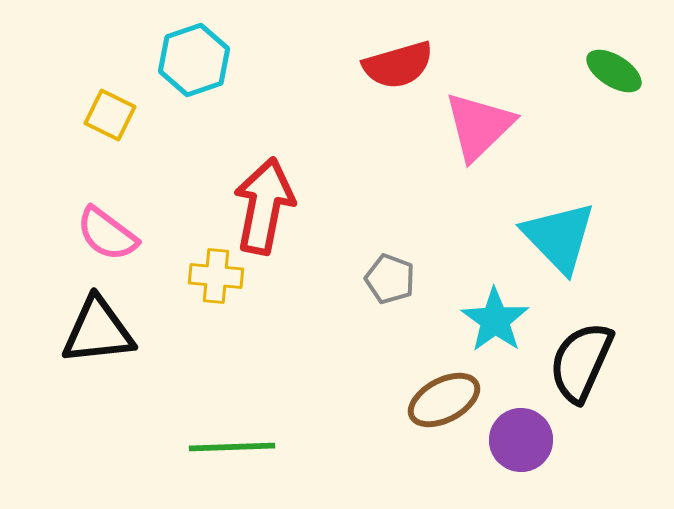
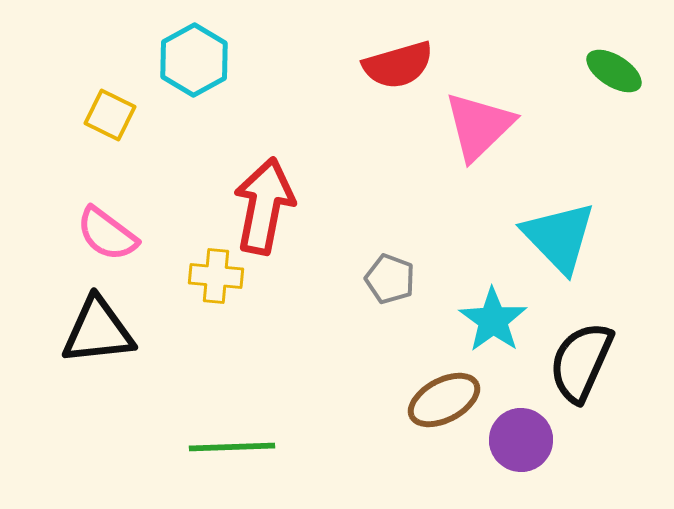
cyan hexagon: rotated 10 degrees counterclockwise
cyan star: moved 2 px left
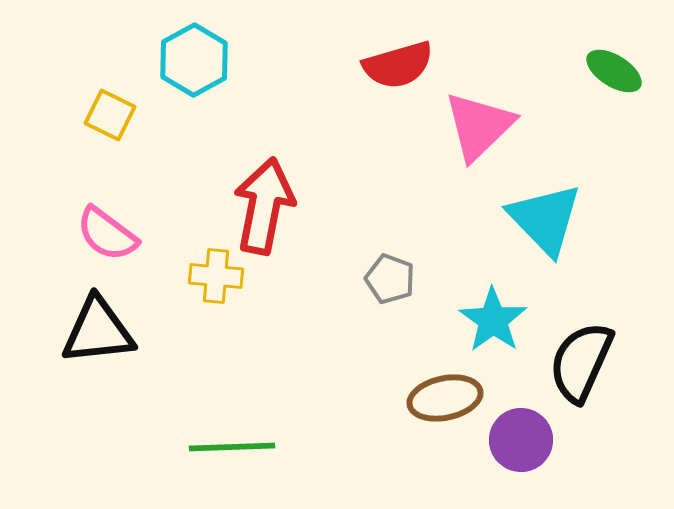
cyan triangle: moved 14 px left, 18 px up
brown ellipse: moved 1 px right, 2 px up; rotated 16 degrees clockwise
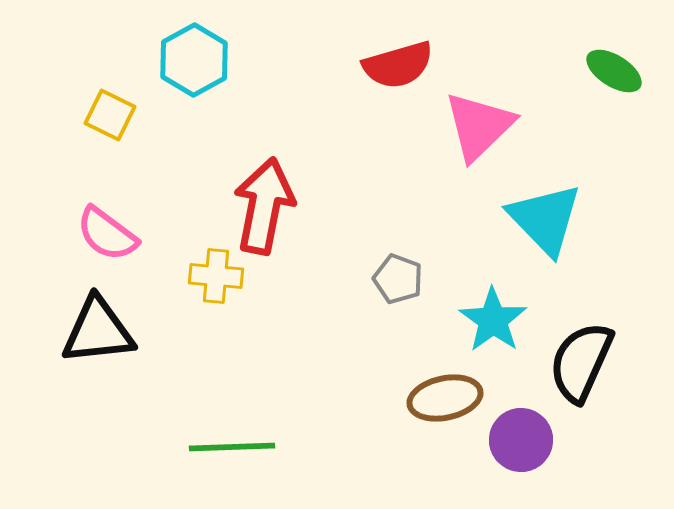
gray pentagon: moved 8 px right
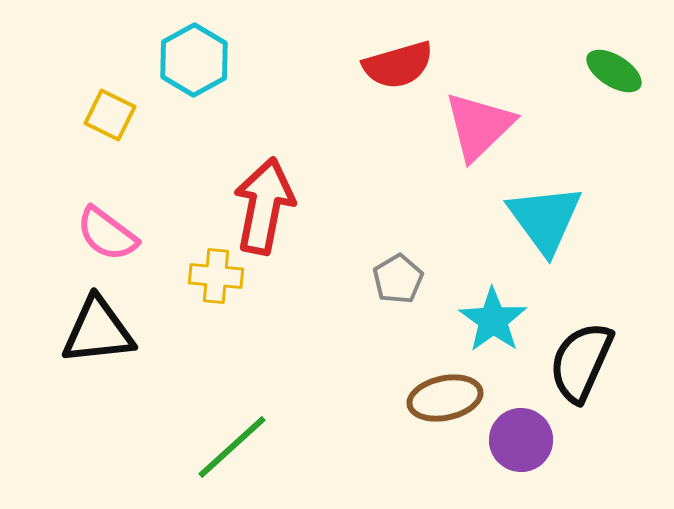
cyan triangle: rotated 8 degrees clockwise
gray pentagon: rotated 21 degrees clockwise
green line: rotated 40 degrees counterclockwise
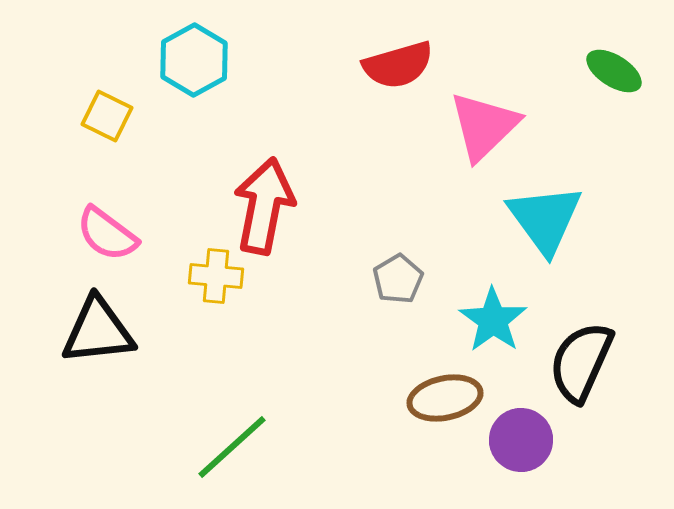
yellow square: moved 3 px left, 1 px down
pink triangle: moved 5 px right
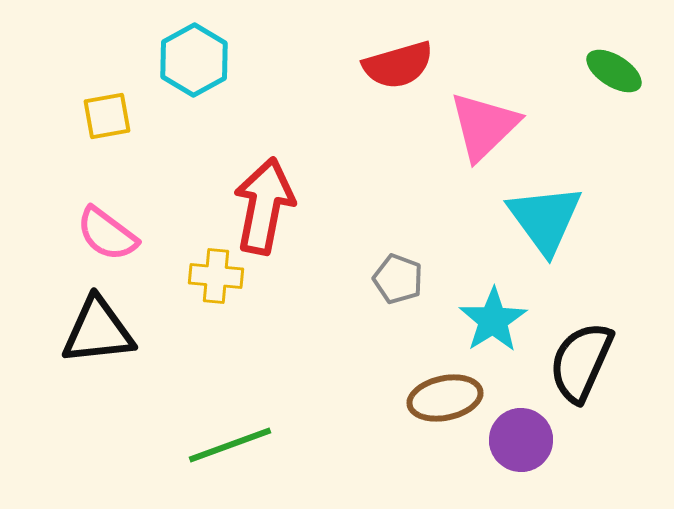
yellow square: rotated 36 degrees counterclockwise
gray pentagon: rotated 21 degrees counterclockwise
cyan star: rotated 4 degrees clockwise
green line: moved 2 px left, 2 px up; rotated 22 degrees clockwise
